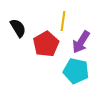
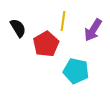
purple arrow: moved 12 px right, 12 px up
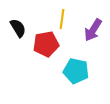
yellow line: moved 1 px left, 2 px up
red pentagon: rotated 20 degrees clockwise
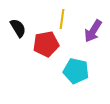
purple arrow: moved 1 px down
